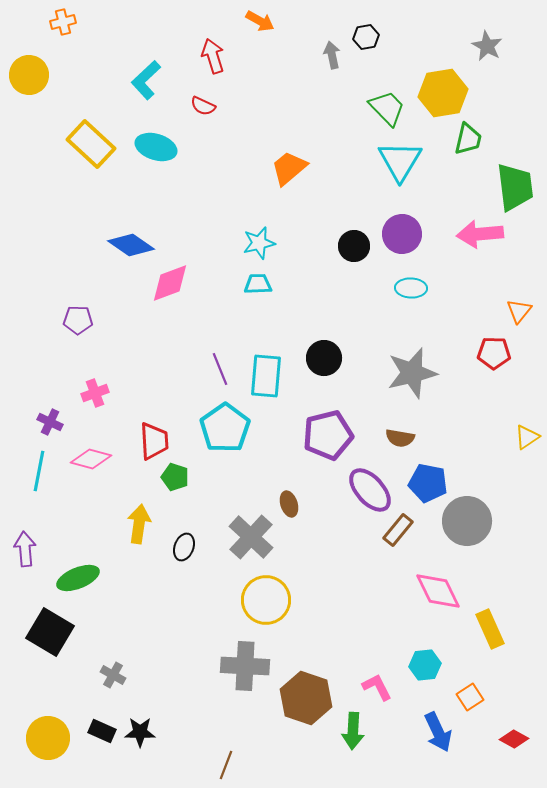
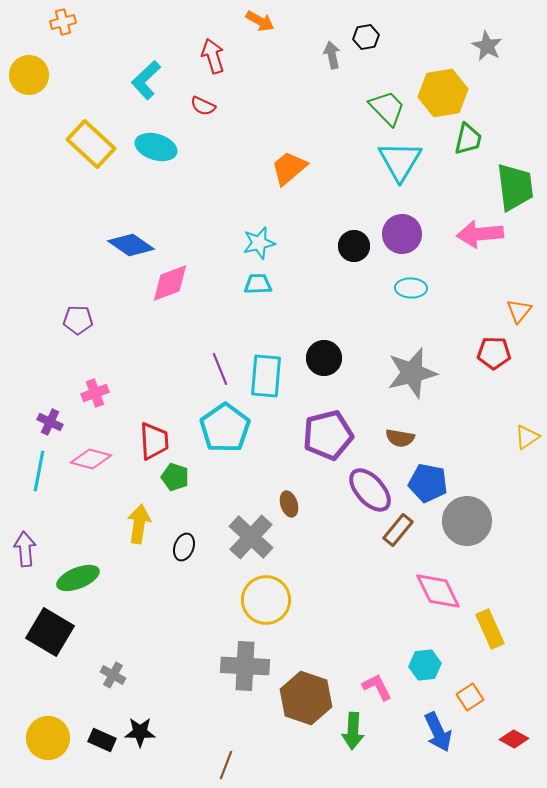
black rectangle at (102, 731): moved 9 px down
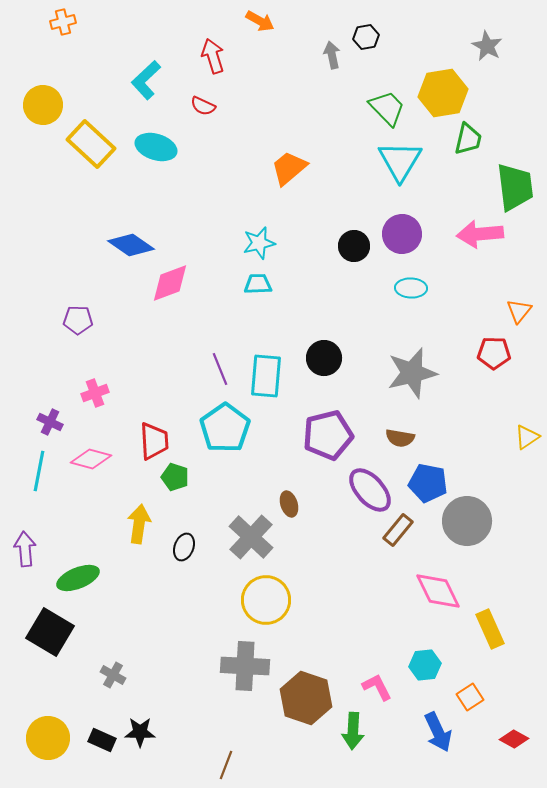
yellow circle at (29, 75): moved 14 px right, 30 px down
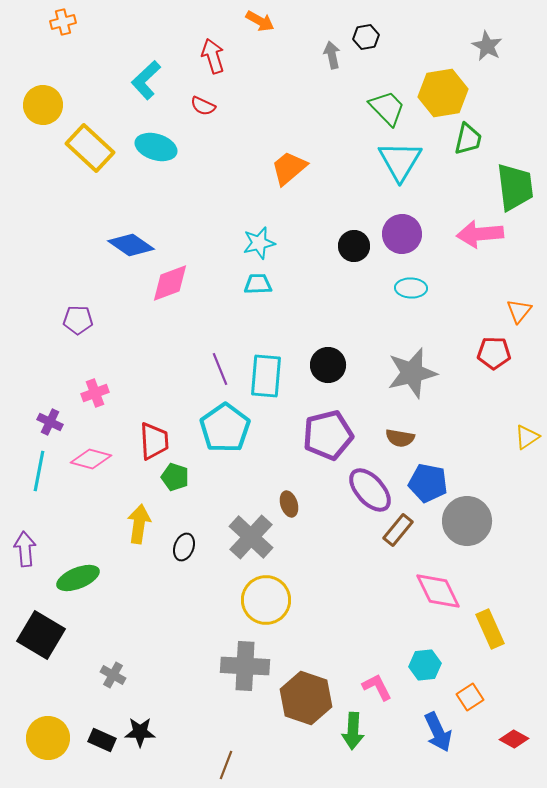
yellow rectangle at (91, 144): moved 1 px left, 4 px down
black circle at (324, 358): moved 4 px right, 7 px down
black square at (50, 632): moved 9 px left, 3 px down
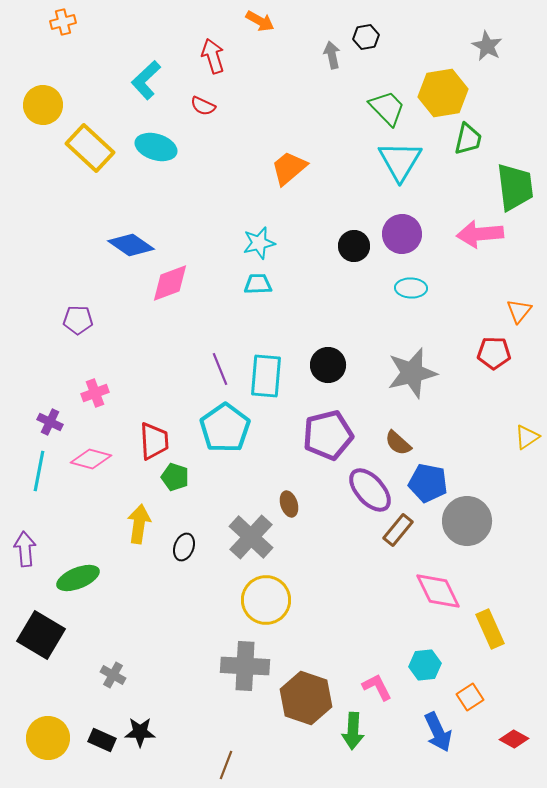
brown semicircle at (400, 438): moved 2 px left, 5 px down; rotated 32 degrees clockwise
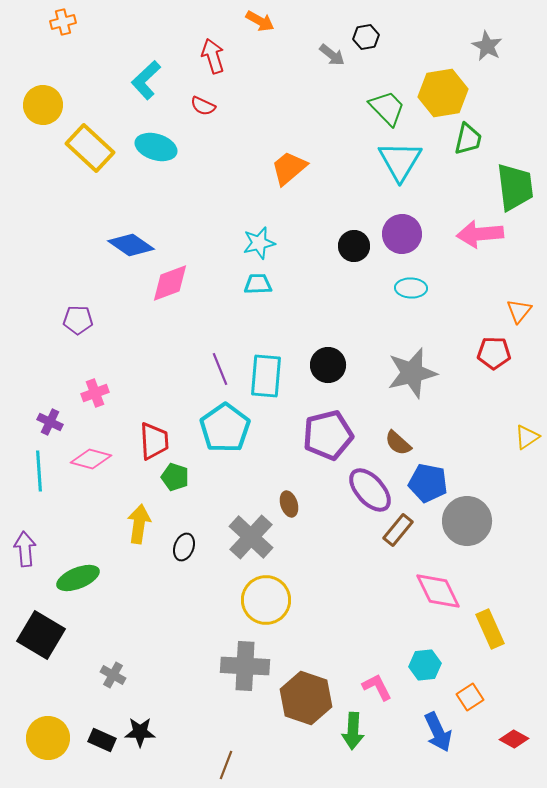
gray arrow at (332, 55): rotated 140 degrees clockwise
cyan line at (39, 471): rotated 15 degrees counterclockwise
